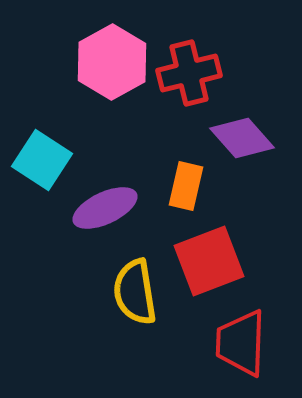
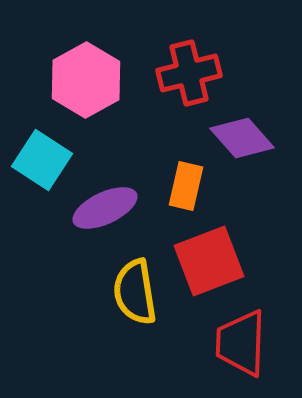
pink hexagon: moved 26 px left, 18 px down
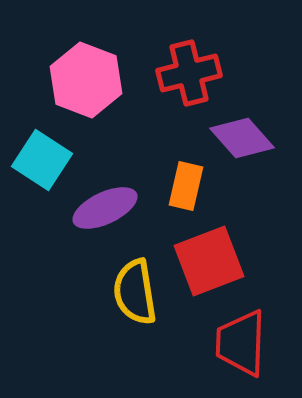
pink hexagon: rotated 10 degrees counterclockwise
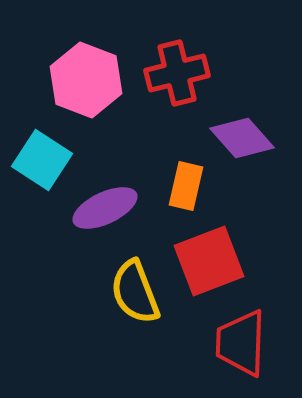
red cross: moved 12 px left
yellow semicircle: rotated 12 degrees counterclockwise
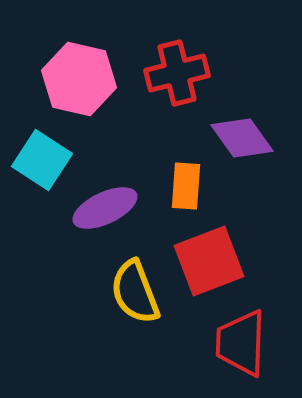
pink hexagon: moved 7 px left, 1 px up; rotated 8 degrees counterclockwise
purple diamond: rotated 6 degrees clockwise
orange rectangle: rotated 9 degrees counterclockwise
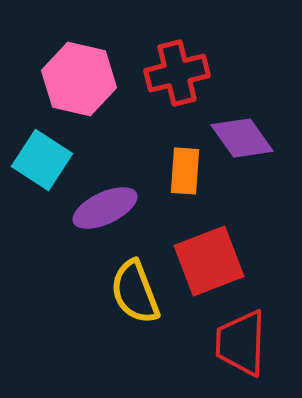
orange rectangle: moved 1 px left, 15 px up
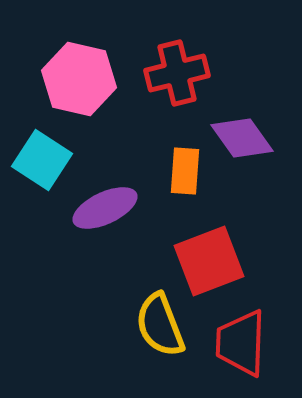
yellow semicircle: moved 25 px right, 33 px down
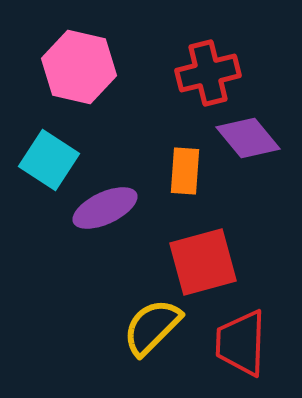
red cross: moved 31 px right
pink hexagon: moved 12 px up
purple diamond: moved 6 px right; rotated 4 degrees counterclockwise
cyan square: moved 7 px right
red square: moved 6 px left, 1 px down; rotated 6 degrees clockwise
yellow semicircle: moved 8 px left, 2 px down; rotated 66 degrees clockwise
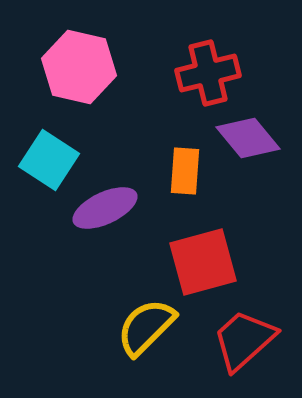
yellow semicircle: moved 6 px left
red trapezoid: moved 3 px right, 3 px up; rotated 46 degrees clockwise
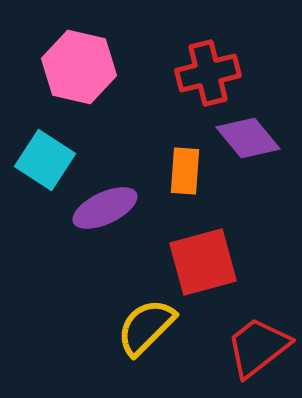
cyan square: moved 4 px left
red trapezoid: moved 14 px right, 7 px down; rotated 4 degrees clockwise
